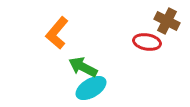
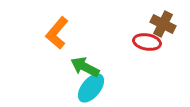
brown cross: moved 4 px left, 3 px down
green arrow: moved 2 px right
cyan ellipse: rotated 20 degrees counterclockwise
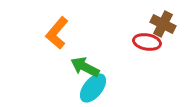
cyan ellipse: moved 2 px right
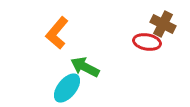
cyan ellipse: moved 26 px left
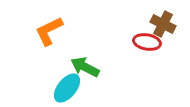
orange L-shape: moved 8 px left, 2 px up; rotated 24 degrees clockwise
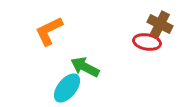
brown cross: moved 3 px left
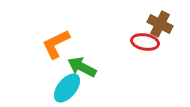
orange L-shape: moved 7 px right, 13 px down
red ellipse: moved 2 px left
green arrow: moved 3 px left
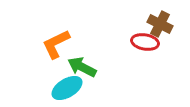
cyan ellipse: rotated 20 degrees clockwise
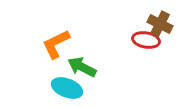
red ellipse: moved 1 px right, 2 px up
cyan ellipse: rotated 52 degrees clockwise
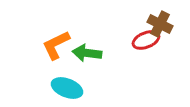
red ellipse: rotated 32 degrees counterclockwise
orange L-shape: moved 1 px down
green arrow: moved 5 px right, 14 px up; rotated 20 degrees counterclockwise
